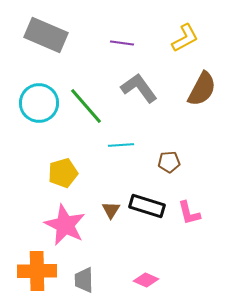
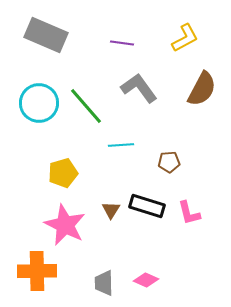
gray trapezoid: moved 20 px right, 3 px down
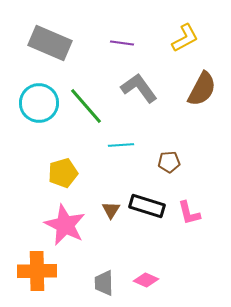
gray rectangle: moved 4 px right, 8 px down
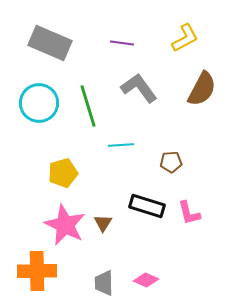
green line: moved 2 px right; rotated 24 degrees clockwise
brown pentagon: moved 2 px right
brown triangle: moved 8 px left, 13 px down
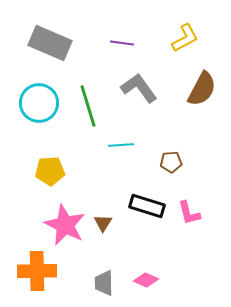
yellow pentagon: moved 13 px left, 2 px up; rotated 12 degrees clockwise
